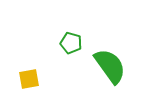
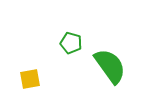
yellow square: moved 1 px right
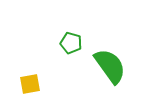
yellow square: moved 5 px down
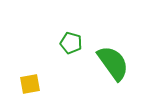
green semicircle: moved 3 px right, 3 px up
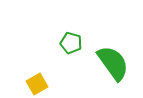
yellow square: moved 7 px right; rotated 20 degrees counterclockwise
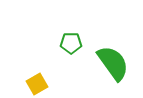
green pentagon: rotated 15 degrees counterclockwise
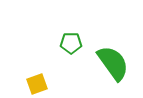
yellow square: rotated 10 degrees clockwise
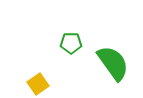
yellow square: moved 1 px right; rotated 15 degrees counterclockwise
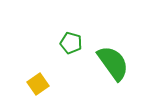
green pentagon: rotated 15 degrees clockwise
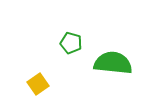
green semicircle: rotated 48 degrees counterclockwise
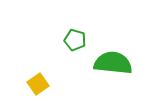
green pentagon: moved 4 px right, 3 px up
